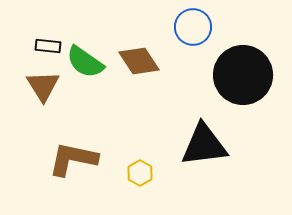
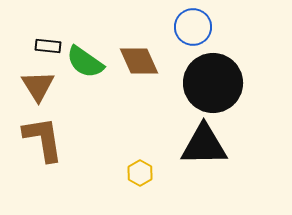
brown diamond: rotated 9 degrees clockwise
black circle: moved 30 px left, 8 px down
brown triangle: moved 5 px left
black triangle: rotated 6 degrees clockwise
brown L-shape: moved 30 px left, 20 px up; rotated 69 degrees clockwise
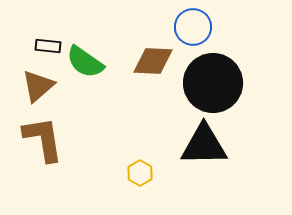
brown diamond: moved 14 px right; rotated 63 degrees counterclockwise
brown triangle: rotated 21 degrees clockwise
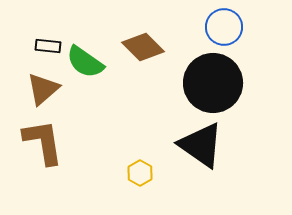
blue circle: moved 31 px right
brown diamond: moved 10 px left, 14 px up; rotated 42 degrees clockwise
brown triangle: moved 5 px right, 3 px down
brown L-shape: moved 3 px down
black triangle: moved 3 px left; rotated 36 degrees clockwise
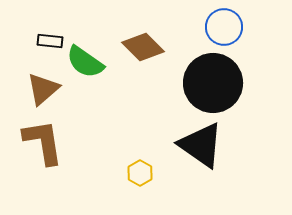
black rectangle: moved 2 px right, 5 px up
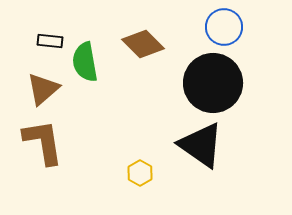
brown diamond: moved 3 px up
green semicircle: rotated 45 degrees clockwise
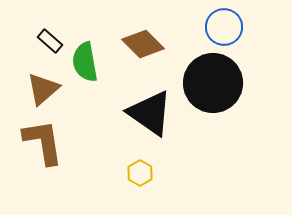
black rectangle: rotated 35 degrees clockwise
black triangle: moved 51 px left, 32 px up
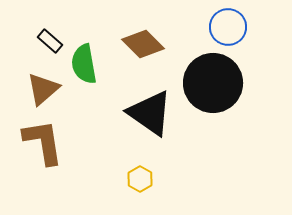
blue circle: moved 4 px right
green semicircle: moved 1 px left, 2 px down
yellow hexagon: moved 6 px down
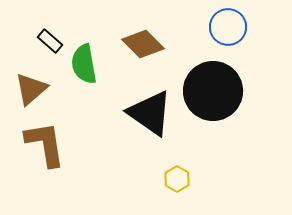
black circle: moved 8 px down
brown triangle: moved 12 px left
brown L-shape: moved 2 px right, 2 px down
yellow hexagon: moved 37 px right
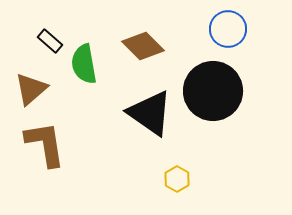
blue circle: moved 2 px down
brown diamond: moved 2 px down
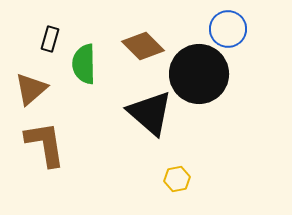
black rectangle: moved 2 px up; rotated 65 degrees clockwise
green semicircle: rotated 9 degrees clockwise
black circle: moved 14 px left, 17 px up
black triangle: rotated 6 degrees clockwise
yellow hexagon: rotated 20 degrees clockwise
